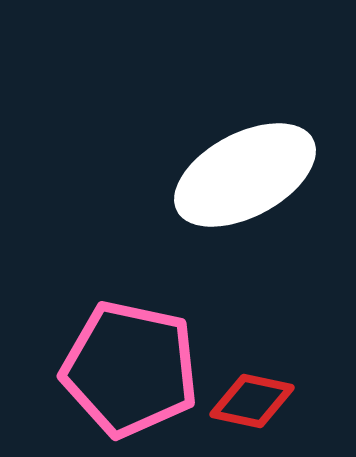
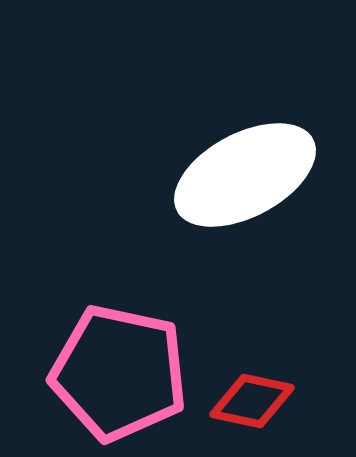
pink pentagon: moved 11 px left, 4 px down
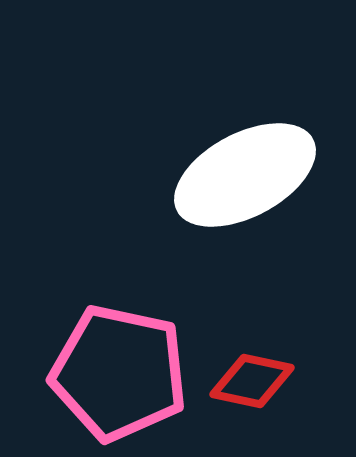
red diamond: moved 20 px up
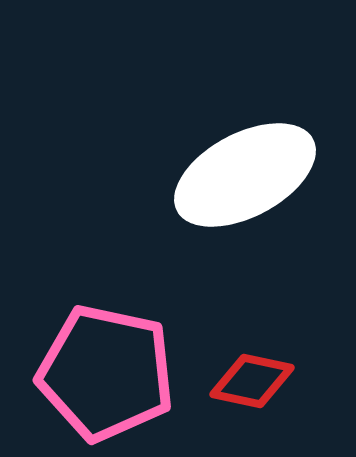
pink pentagon: moved 13 px left
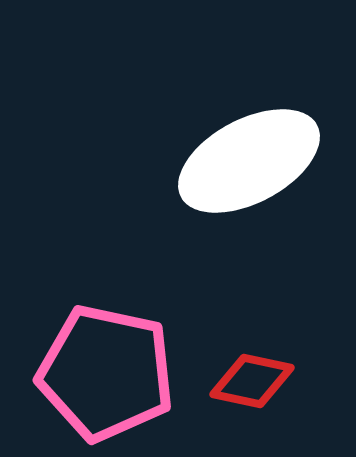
white ellipse: moved 4 px right, 14 px up
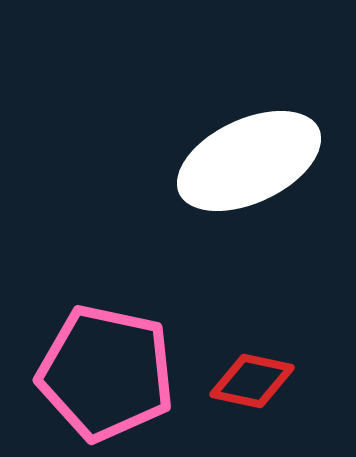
white ellipse: rotated 3 degrees clockwise
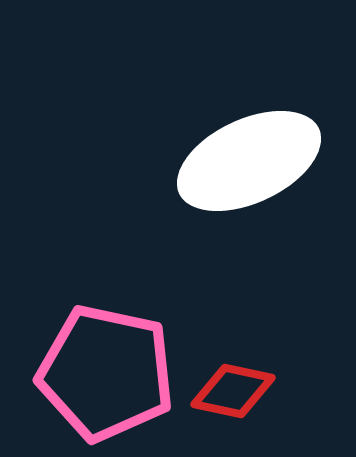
red diamond: moved 19 px left, 10 px down
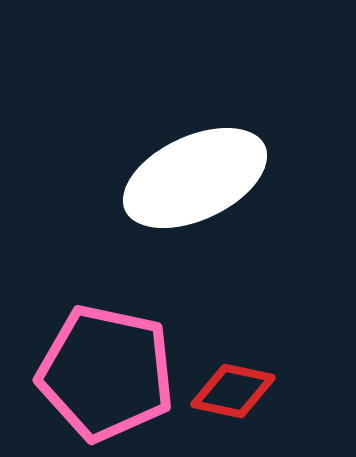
white ellipse: moved 54 px left, 17 px down
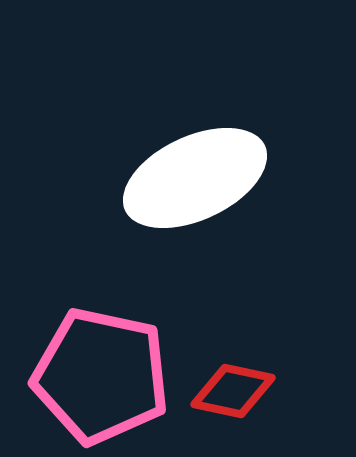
pink pentagon: moved 5 px left, 3 px down
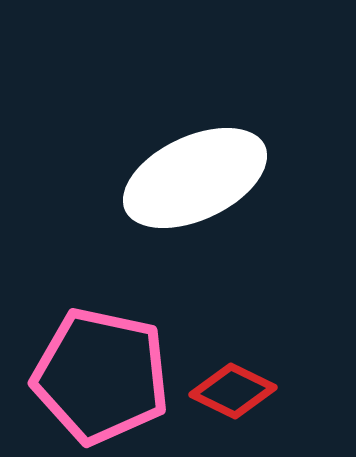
red diamond: rotated 14 degrees clockwise
